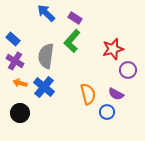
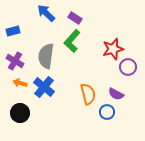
blue rectangle: moved 8 px up; rotated 56 degrees counterclockwise
purple circle: moved 3 px up
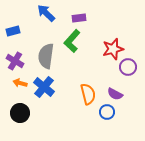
purple rectangle: moved 4 px right; rotated 40 degrees counterclockwise
purple semicircle: moved 1 px left
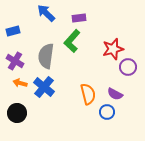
black circle: moved 3 px left
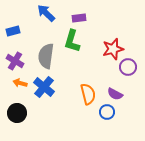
green L-shape: rotated 25 degrees counterclockwise
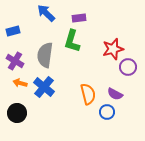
gray semicircle: moved 1 px left, 1 px up
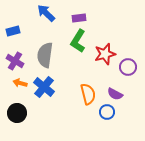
green L-shape: moved 6 px right; rotated 15 degrees clockwise
red star: moved 8 px left, 5 px down
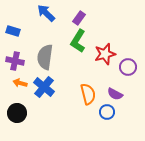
purple rectangle: rotated 48 degrees counterclockwise
blue rectangle: rotated 32 degrees clockwise
gray semicircle: moved 2 px down
purple cross: rotated 18 degrees counterclockwise
